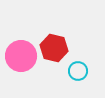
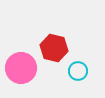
pink circle: moved 12 px down
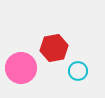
red hexagon: rotated 24 degrees counterclockwise
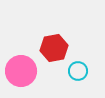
pink circle: moved 3 px down
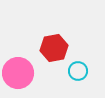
pink circle: moved 3 px left, 2 px down
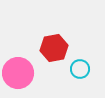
cyan circle: moved 2 px right, 2 px up
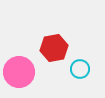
pink circle: moved 1 px right, 1 px up
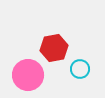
pink circle: moved 9 px right, 3 px down
